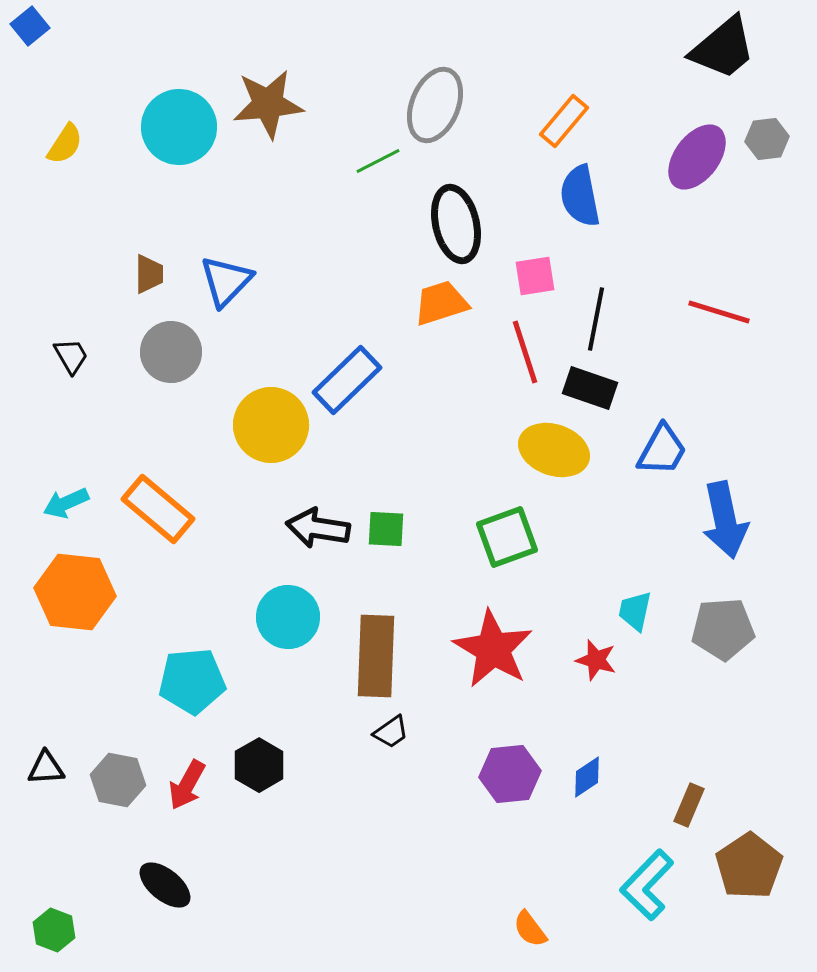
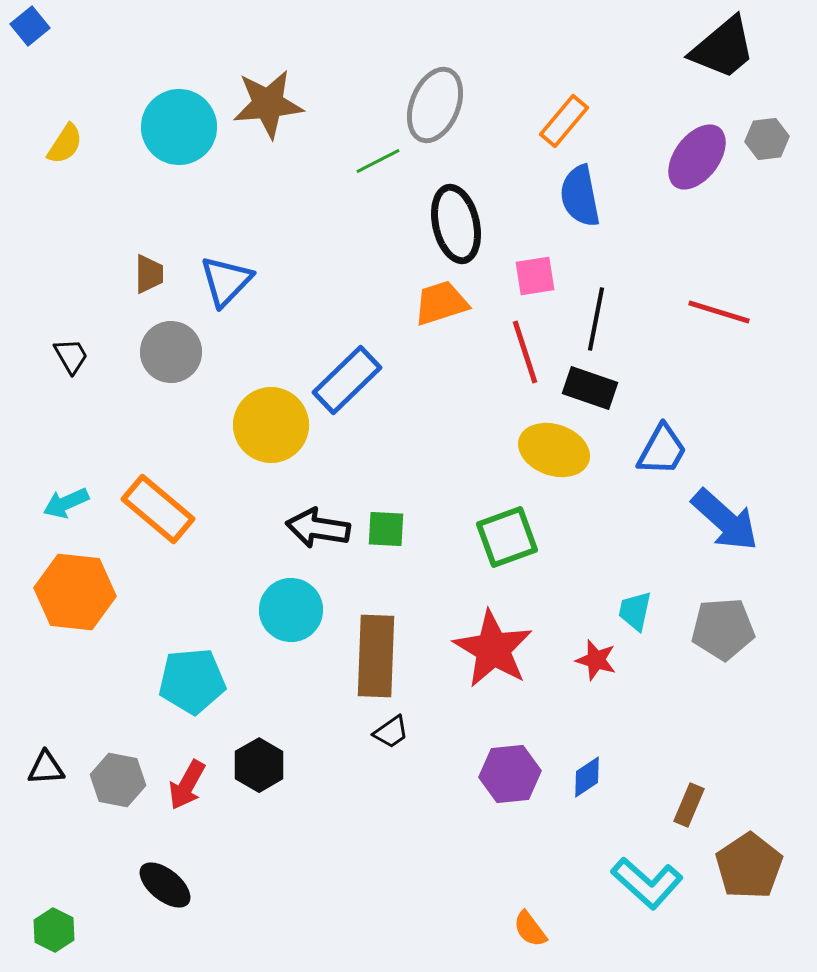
blue arrow at (725, 520): rotated 36 degrees counterclockwise
cyan circle at (288, 617): moved 3 px right, 7 px up
cyan L-shape at (647, 885): moved 2 px up; rotated 92 degrees counterclockwise
green hexagon at (54, 930): rotated 6 degrees clockwise
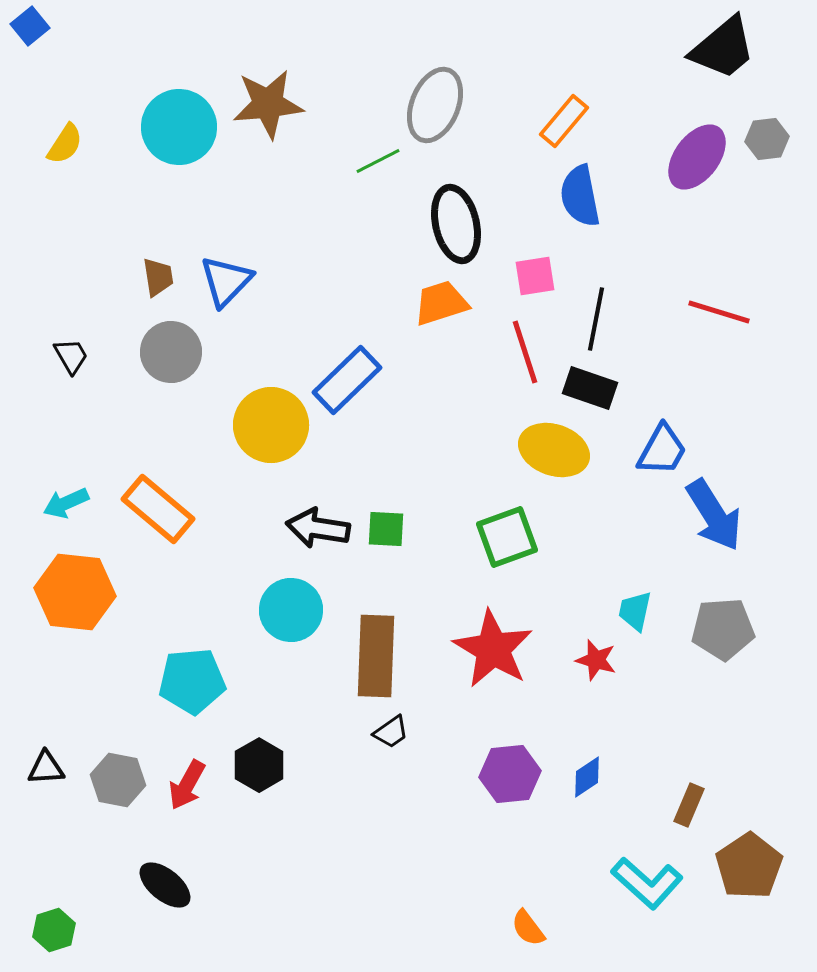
brown trapezoid at (149, 274): moved 9 px right, 3 px down; rotated 9 degrees counterclockwise
blue arrow at (725, 520): moved 11 px left, 5 px up; rotated 16 degrees clockwise
orange semicircle at (530, 929): moved 2 px left, 1 px up
green hexagon at (54, 930): rotated 15 degrees clockwise
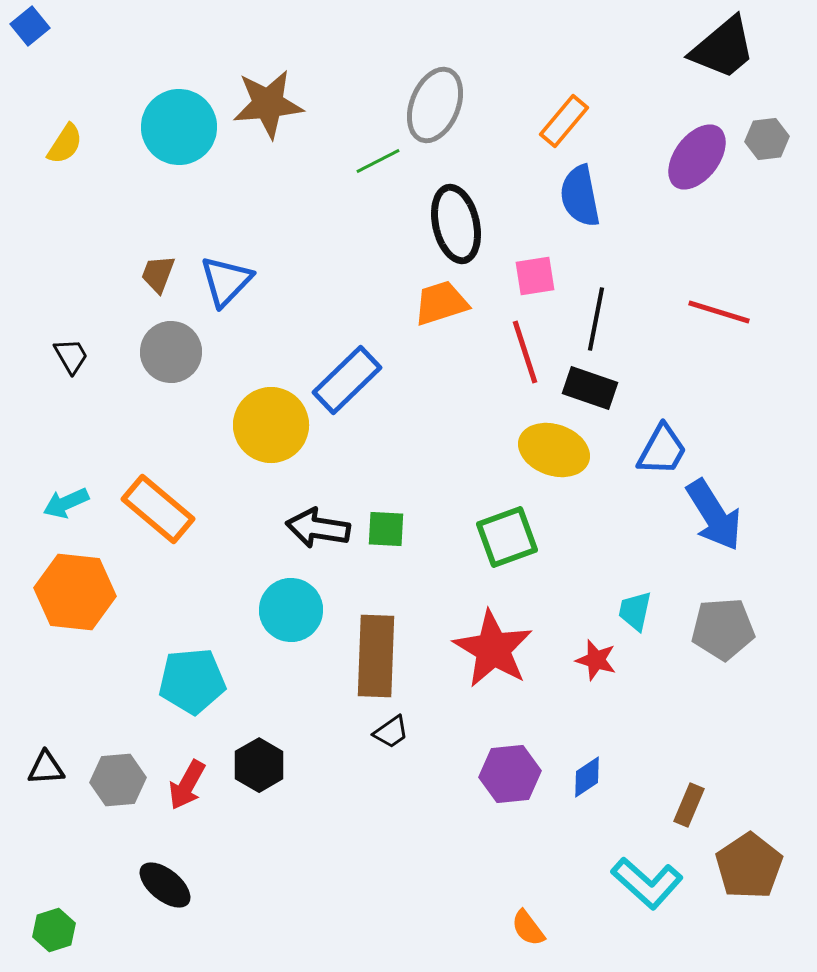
brown trapezoid at (158, 277): moved 3 px up; rotated 150 degrees counterclockwise
gray hexagon at (118, 780): rotated 16 degrees counterclockwise
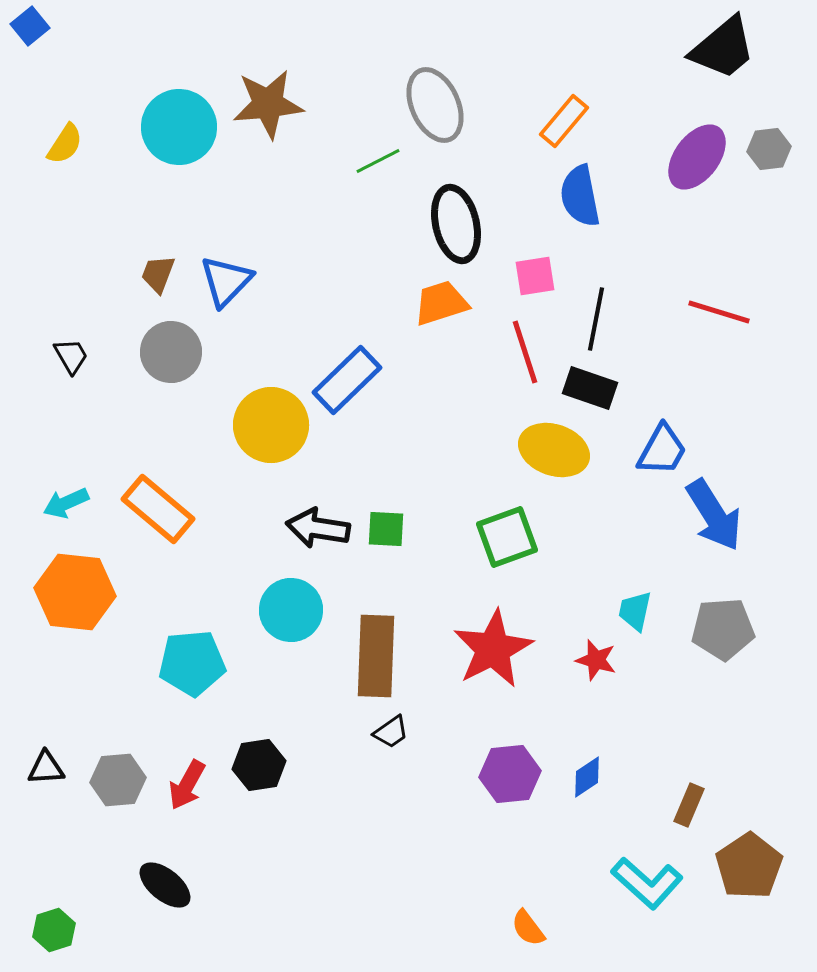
gray ellipse at (435, 105): rotated 46 degrees counterclockwise
gray hexagon at (767, 139): moved 2 px right, 10 px down
red star at (493, 649): rotated 14 degrees clockwise
cyan pentagon at (192, 681): moved 18 px up
black hexagon at (259, 765): rotated 21 degrees clockwise
